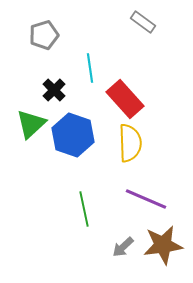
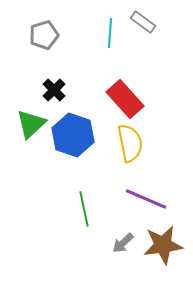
cyan line: moved 20 px right, 35 px up; rotated 12 degrees clockwise
yellow semicircle: rotated 9 degrees counterclockwise
gray arrow: moved 4 px up
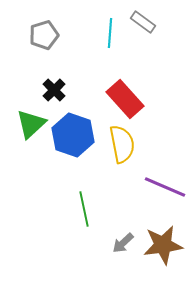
yellow semicircle: moved 8 px left, 1 px down
purple line: moved 19 px right, 12 px up
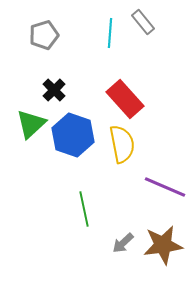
gray rectangle: rotated 15 degrees clockwise
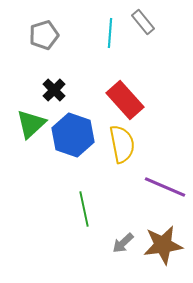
red rectangle: moved 1 px down
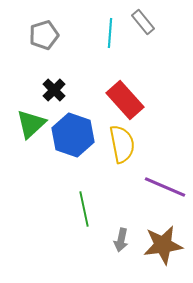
gray arrow: moved 2 px left, 3 px up; rotated 35 degrees counterclockwise
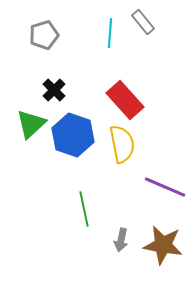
brown star: rotated 18 degrees clockwise
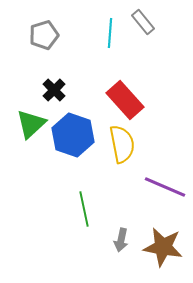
brown star: moved 2 px down
